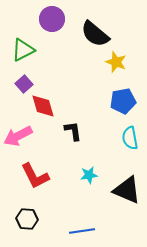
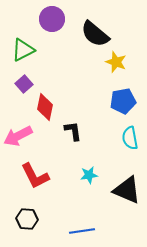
red diamond: moved 2 px right, 1 px down; rotated 28 degrees clockwise
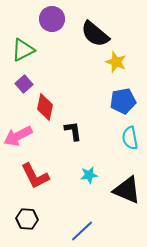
blue line: rotated 35 degrees counterclockwise
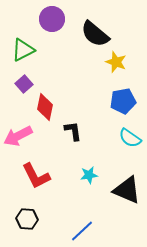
cyan semicircle: rotated 45 degrees counterclockwise
red L-shape: moved 1 px right
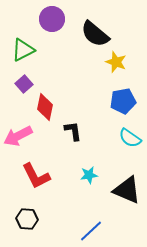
blue line: moved 9 px right
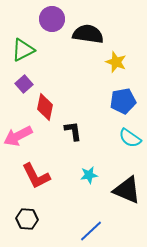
black semicircle: moved 7 px left; rotated 148 degrees clockwise
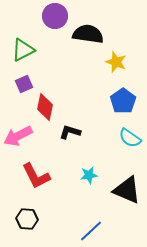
purple circle: moved 3 px right, 3 px up
purple square: rotated 18 degrees clockwise
blue pentagon: rotated 25 degrees counterclockwise
black L-shape: moved 3 px left, 1 px down; rotated 65 degrees counterclockwise
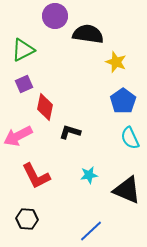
cyan semicircle: rotated 30 degrees clockwise
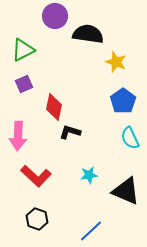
red diamond: moved 9 px right
pink arrow: rotated 60 degrees counterclockwise
red L-shape: rotated 20 degrees counterclockwise
black triangle: moved 1 px left, 1 px down
black hexagon: moved 10 px right; rotated 15 degrees clockwise
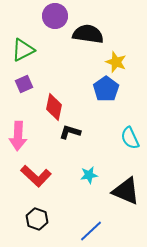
blue pentagon: moved 17 px left, 12 px up
